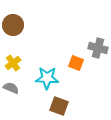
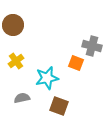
gray cross: moved 6 px left, 2 px up
yellow cross: moved 3 px right, 2 px up
cyan star: rotated 15 degrees counterclockwise
gray semicircle: moved 11 px right, 10 px down; rotated 35 degrees counterclockwise
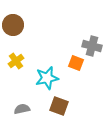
gray semicircle: moved 11 px down
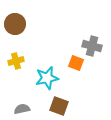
brown circle: moved 2 px right, 1 px up
yellow cross: rotated 21 degrees clockwise
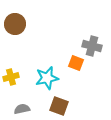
yellow cross: moved 5 px left, 16 px down
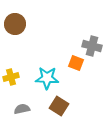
cyan star: rotated 15 degrees clockwise
brown square: rotated 12 degrees clockwise
